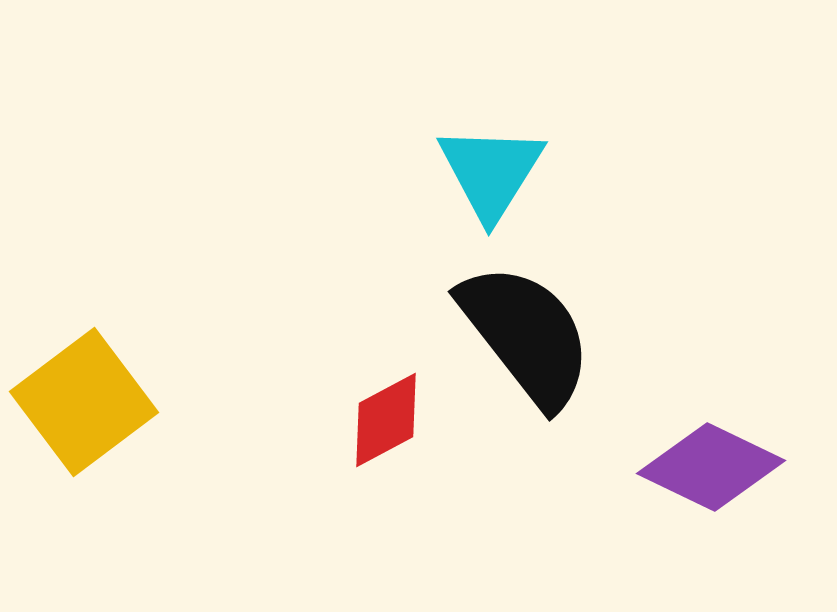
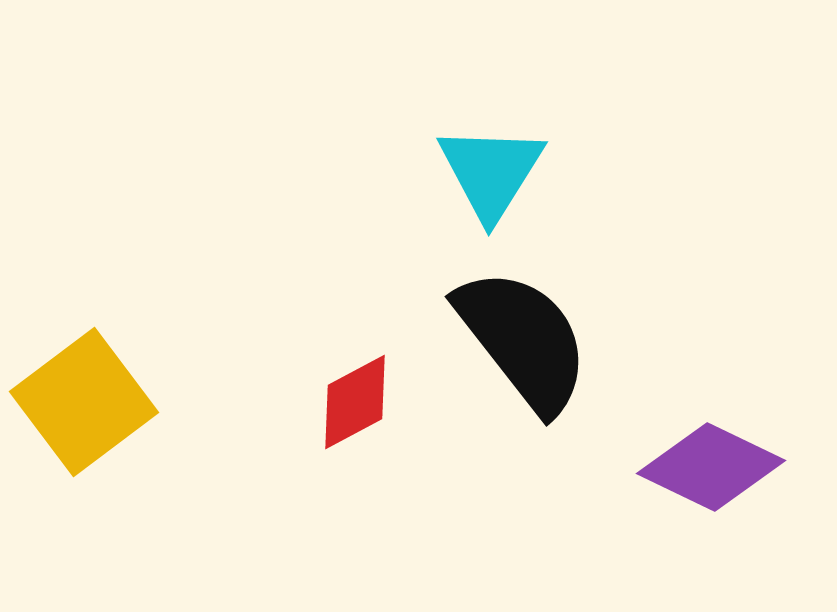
black semicircle: moved 3 px left, 5 px down
red diamond: moved 31 px left, 18 px up
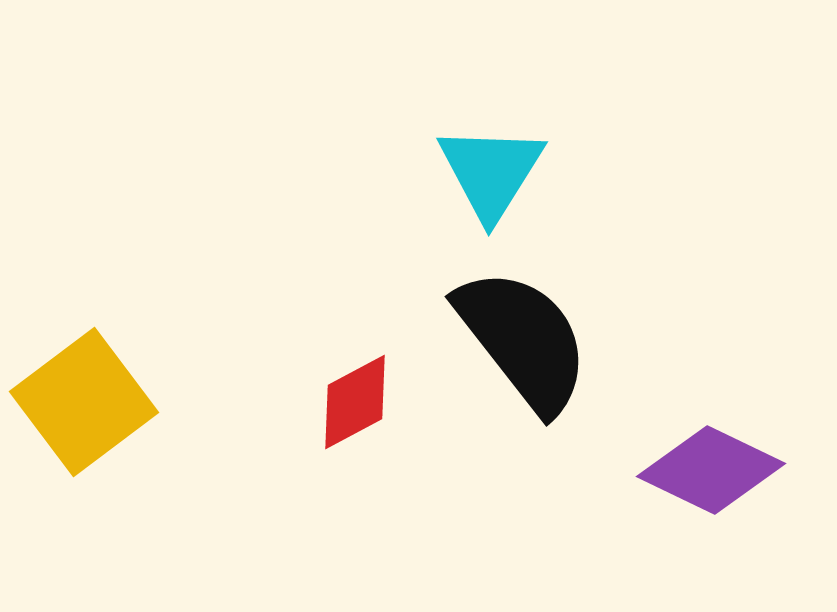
purple diamond: moved 3 px down
